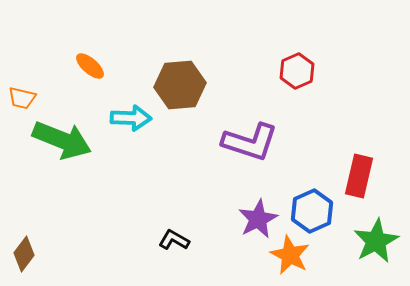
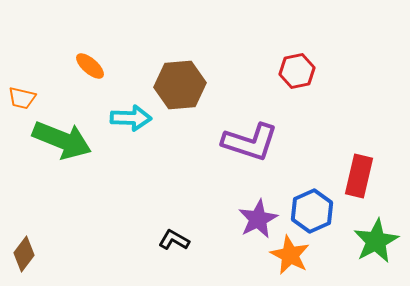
red hexagon: rotated 12 degrees clockwise
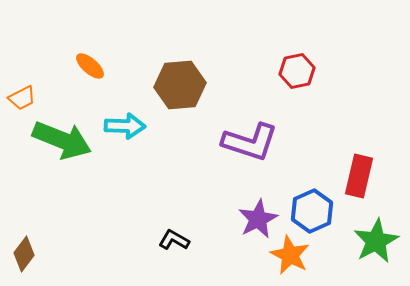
orange trapezoid: rotated 40 degrees counterclockwise
cyan arrow: moved 6 px left, 8 px down
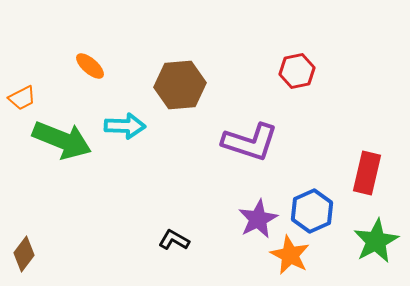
red rectangle: moved 8 px right, 3 px up
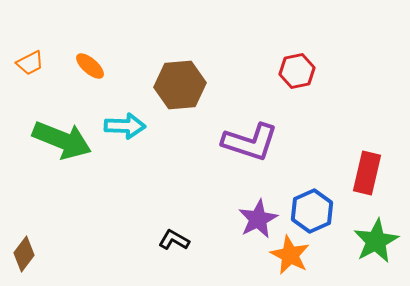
orange trapezoid: moved 8 px right, 35 px up
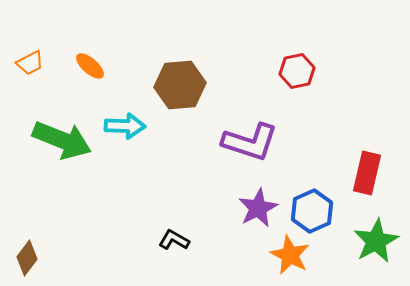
purple star: moved 11 px up
brown diamond: moved 3 px right, 4 px down
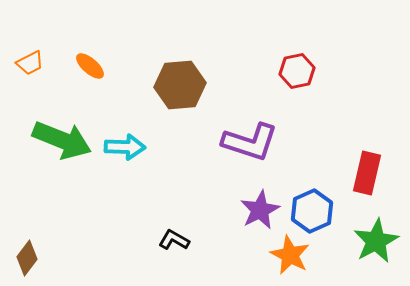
cyan arrow: moved 21 px down
purple star: moved 2 px right, 2 px down
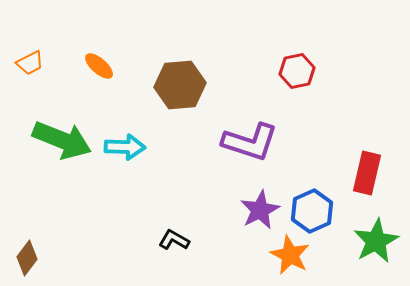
orange ellipse: moved 9 px right
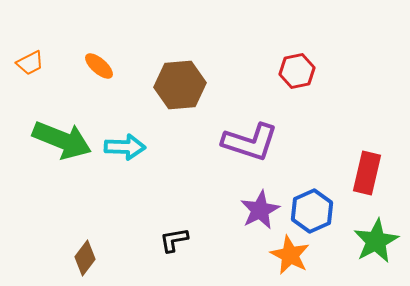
black L-shape: rotated 40 degrees counterclockwise
brown diamond: moved 58 px right
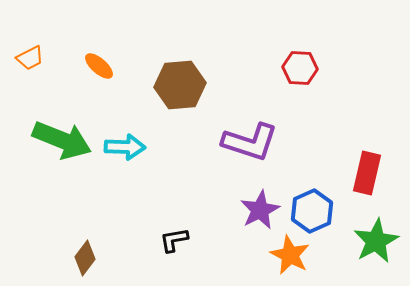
orange trapezoid: moved 5 px up
red hexagon: moved 3 px right, 3 px up; rotated 16 degrees clockwise
